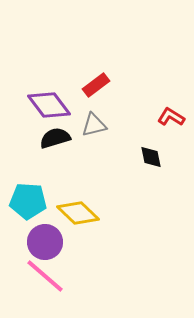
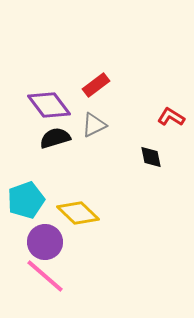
gray triangle: rotated 12 degrees counterclockwise
cyan pentagon: moved 2 px left, 1 px up; rotated 24 degrees counterclockwise
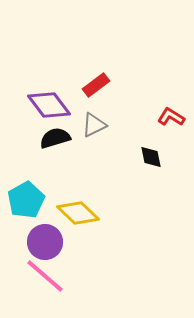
cyan pentagon: rotated 9 degrees counterclockwise
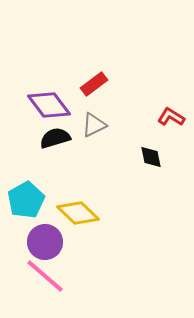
red rectangle: moved 2 px left, 1 px up
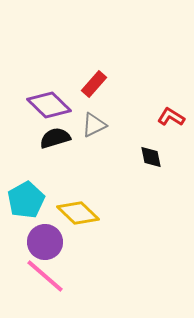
red rectangle: rotated 12 degrees counterclockwise
purple diamond: rotated 9 degrees counterclockwise
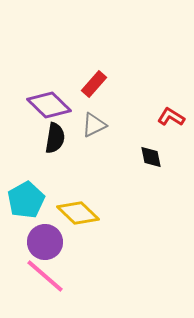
black semicircle: rotated 116 degrees clockwise
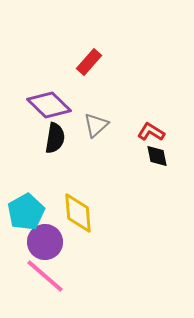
red rectangle: moved 5 px left, 22 px up
red L-shape: moved 20 px left, 15 px down
gray triangle: moved 2 px right; rotated 16 degrees counterclockwise
black diamond: moved 6 px right, 1 px up
cyan pentagon: moved 12 px down
yellow diamond: rotated 42 degrees clockwise
